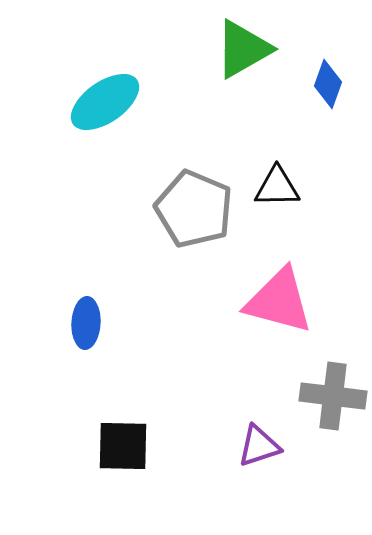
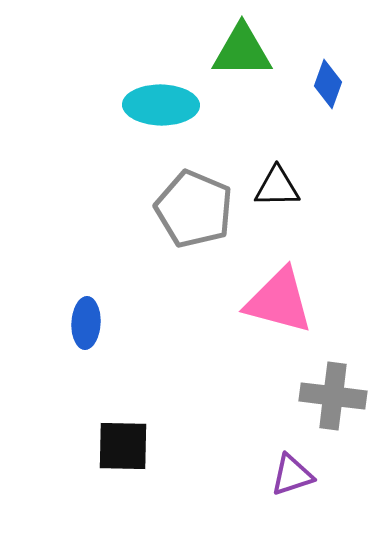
green triangle: moved 1 px left, 2 px down; rotated 30 degrees clockwise
cyan ellipse: moved 56 px right, 3 px down; rotated 36 degrees clockwise
purple triangle: moved 33 px right, 29 px down
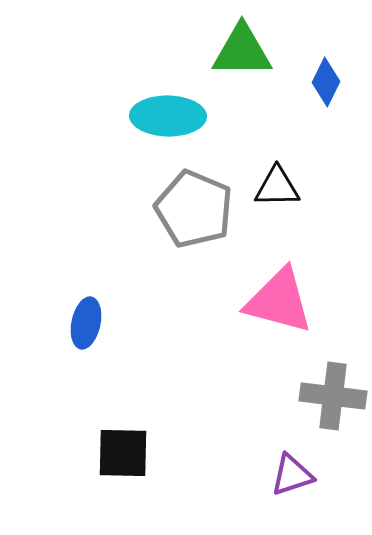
blue diamond: moved 2 px left, 2 px up; rotated 6 degrees clockwise
cyan ellipse: moved 7 px right, 11 px down
blue ellipse: rotated 9 degrees clockwise
black square: moved 7 px down
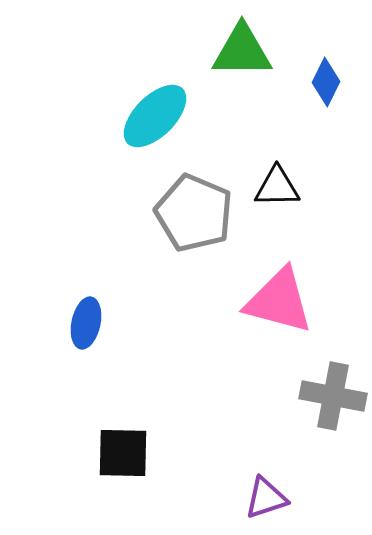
cyan ellipse: moved 13 px left; rotated 46 degrees counterclockwise
gray pentagon: moved 4 px down
gray cross: rotated 4 degrees clockwise
purple triangle: moved 26 px left, 23 px down
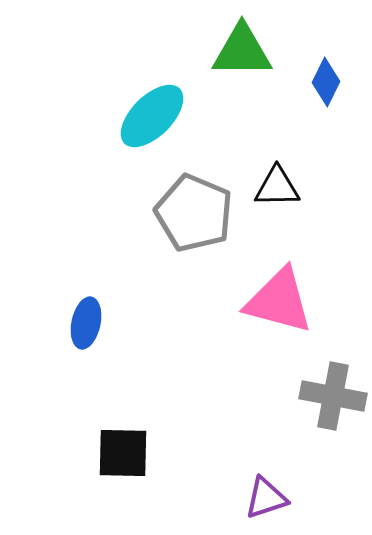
cyan ellipse: moved 3 px left
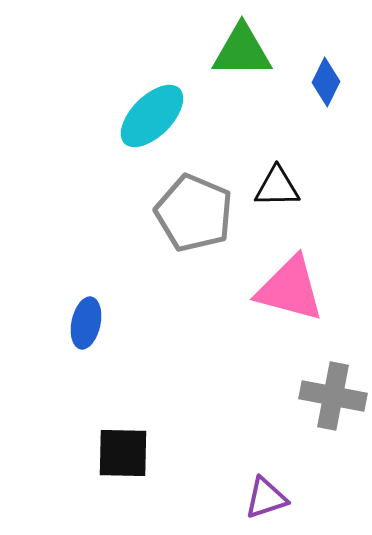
pink triangle: moved 11 px right, 12 px up
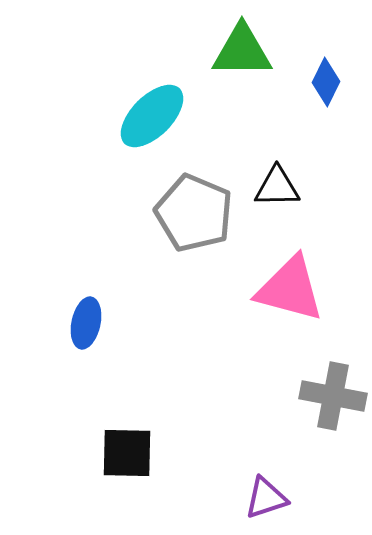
black square: moved 4 px right
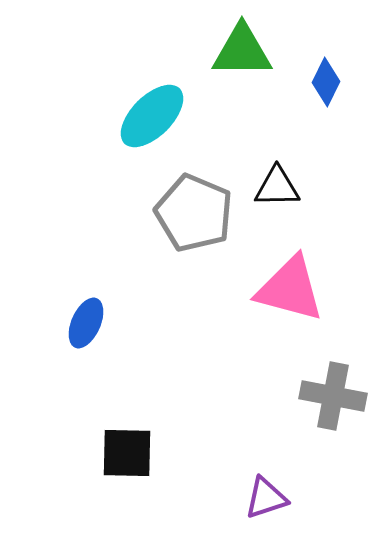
blue ellipse: rotated 12 degrees clockwise
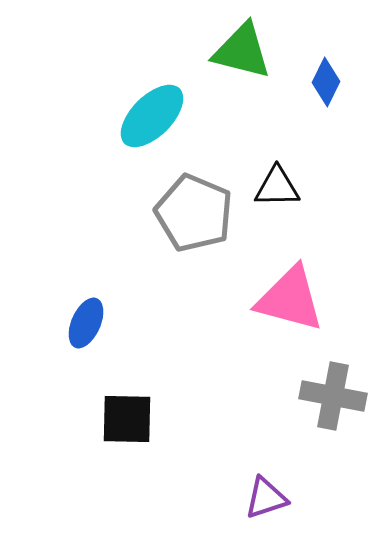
green triangle: rotated 14 degrees clockwise
pink triangle: moved 10 px down
black square: moved 34 px up
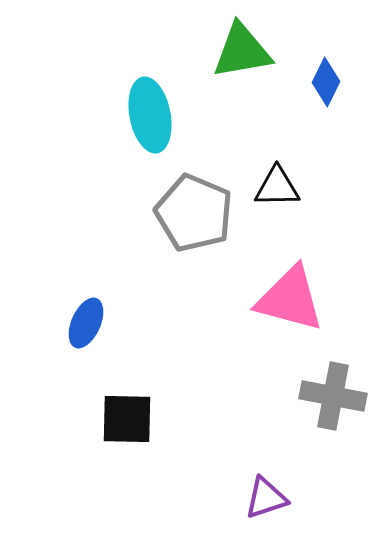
green triangle: rotated 24 degrees counterclockwise
cyan ellipse: moved 2 px left, 1 px up; rotated 56 degrees counterclockwise
